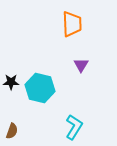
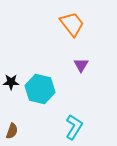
orange trapezoid: rotated 36 degrees counterclockwise
cyan hexagon: moved 1 px down
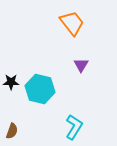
orange trapezoid: moved 1 px up
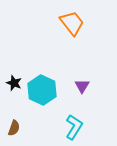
purple triangle: moved 1 px right, 21 px down
black star: moved 3 px right, 1 px down; rotated 21 degrees clockwise
cyan hexagon: moved 2 px right, 1 px down; rotated 12 degrees clockwise
brown semicircle: moved 2 px right, 3 px up
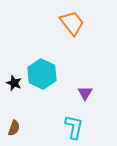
purple triangle: moved 3 px right, 7 px down
cyan hexagon: moved 16 px up
cyan L-shape: rotated 20 degrees counterclockwise
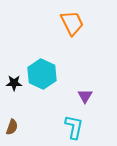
orange trapezoid: rotated 12 degrees clockwise
black star: rotated 21 degrees counterclockwise
purple triangle: moved 3 px down
brown semicircle: moved 2 px left, 1 px up
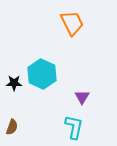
purple triangle: moved 3 px left, 1 px down
